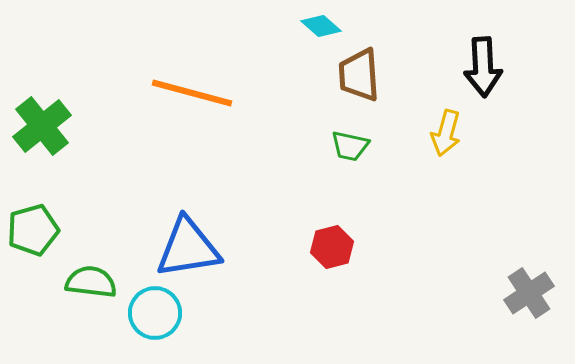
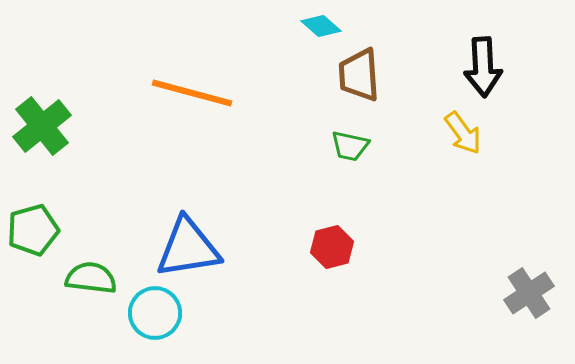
yellow arrow: moved 17 px right; rotated 51 degrees counterclockwise
green semicircle: moved 4 px up
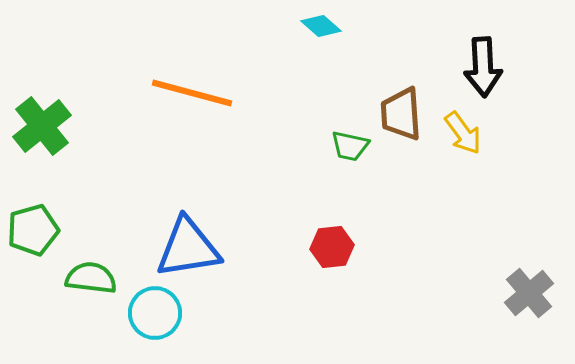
brown trapezoid: moved 42 px right, 39 px down
red hexagon: rotated 9 degrees clockwise
gray cross: rotated 6 degrees counterclockwise
